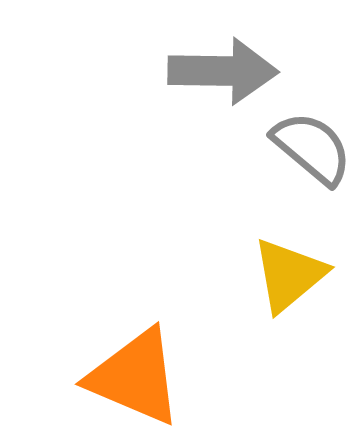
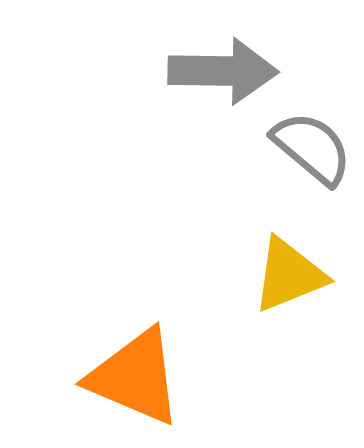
yellow triangle: rotated 18 degrees clockwise
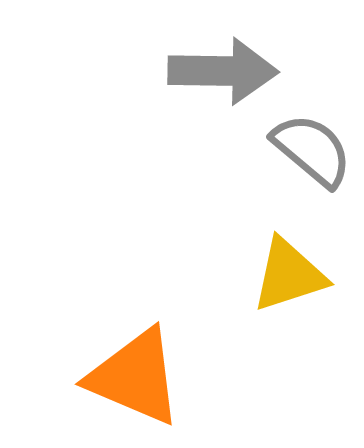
gray semicircle: moved 2 px down
yellow triangle: rotated 4 degrees clockwise
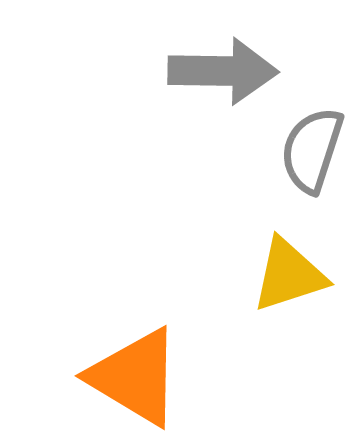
gray semicircle: rotated 112 degrees counterclockwise
orange triangle: rotated 8 degrees clockwise
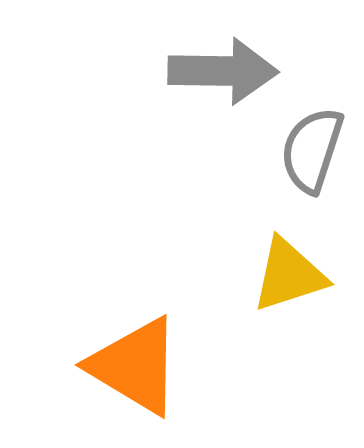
orange triangle: moved 11 px up
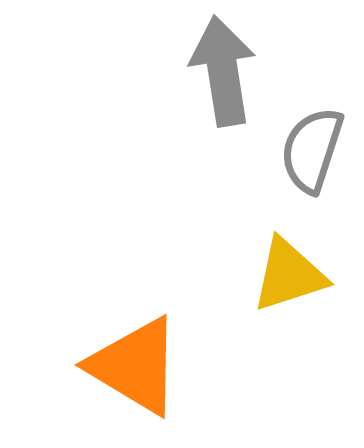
gray arrow: rotated 100 degrees counterclockwise
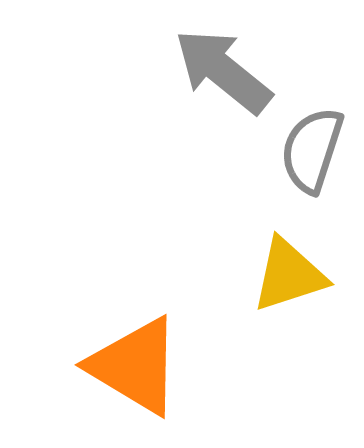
gray arrow: rotated 42 degrees counterclockwise
